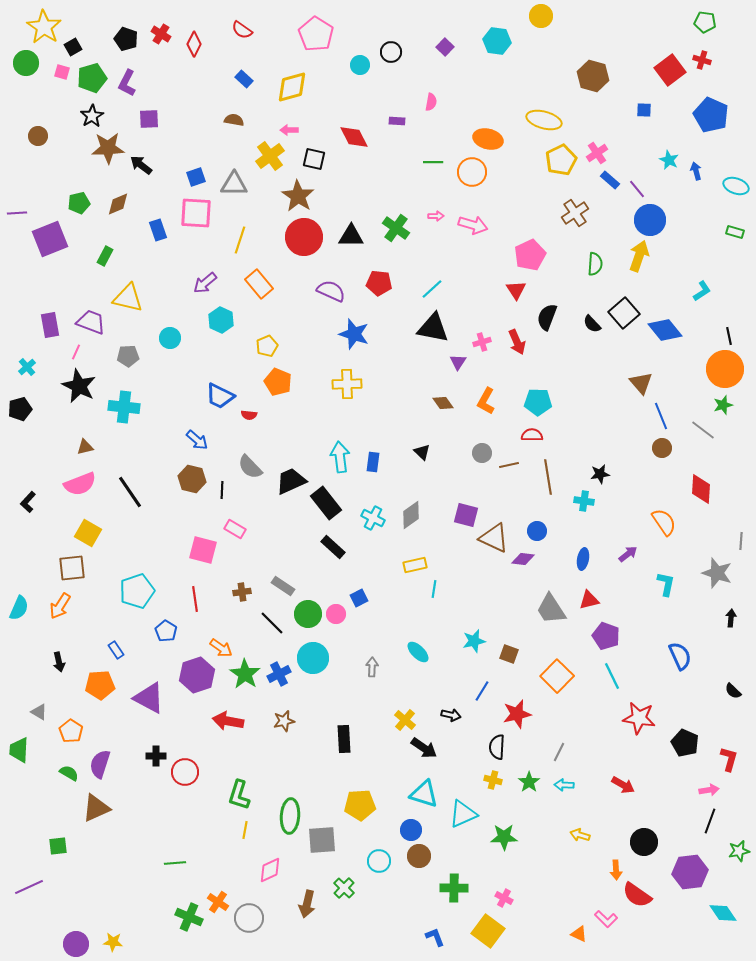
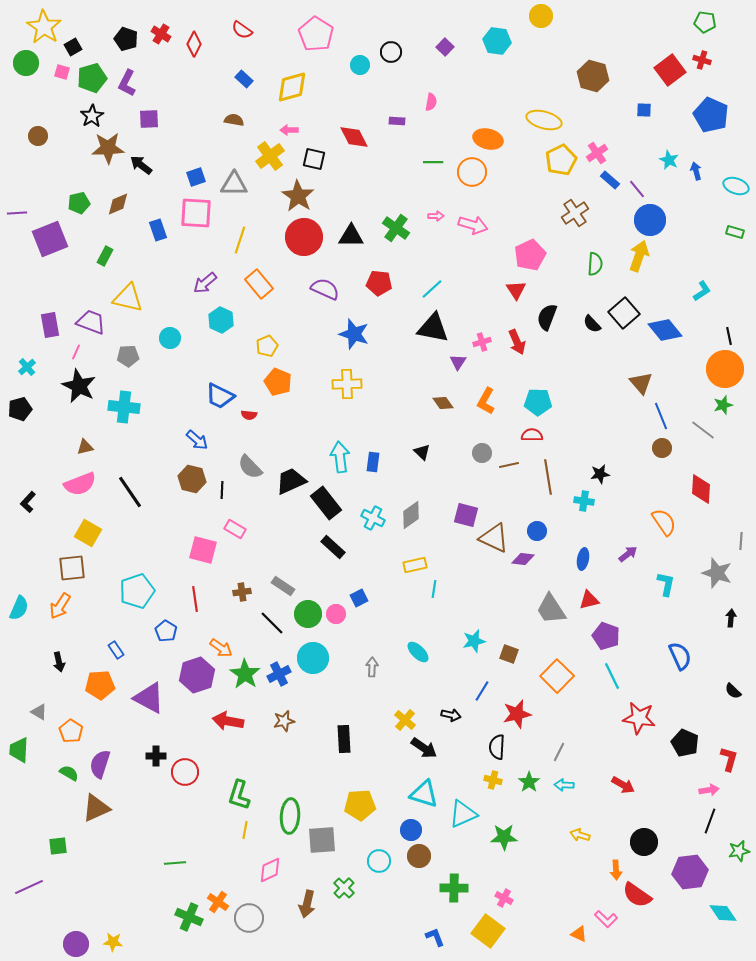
purple semicircle at (331, 291): moved 6 px left, 2 px up
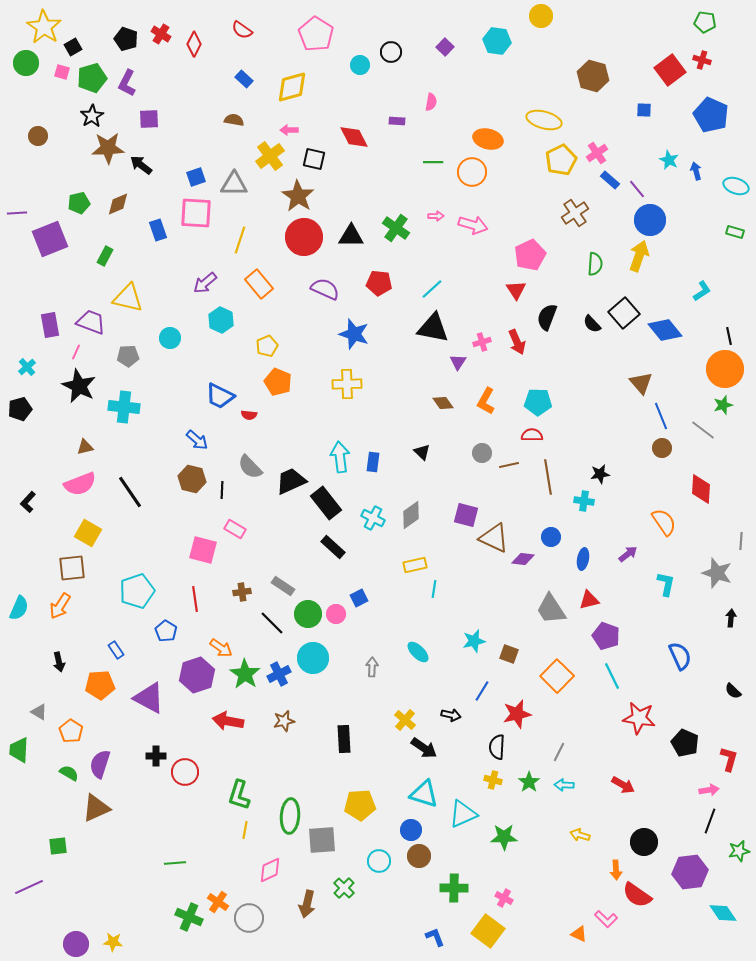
blue circle at (537, 531): moved 14 px right, 6 px down
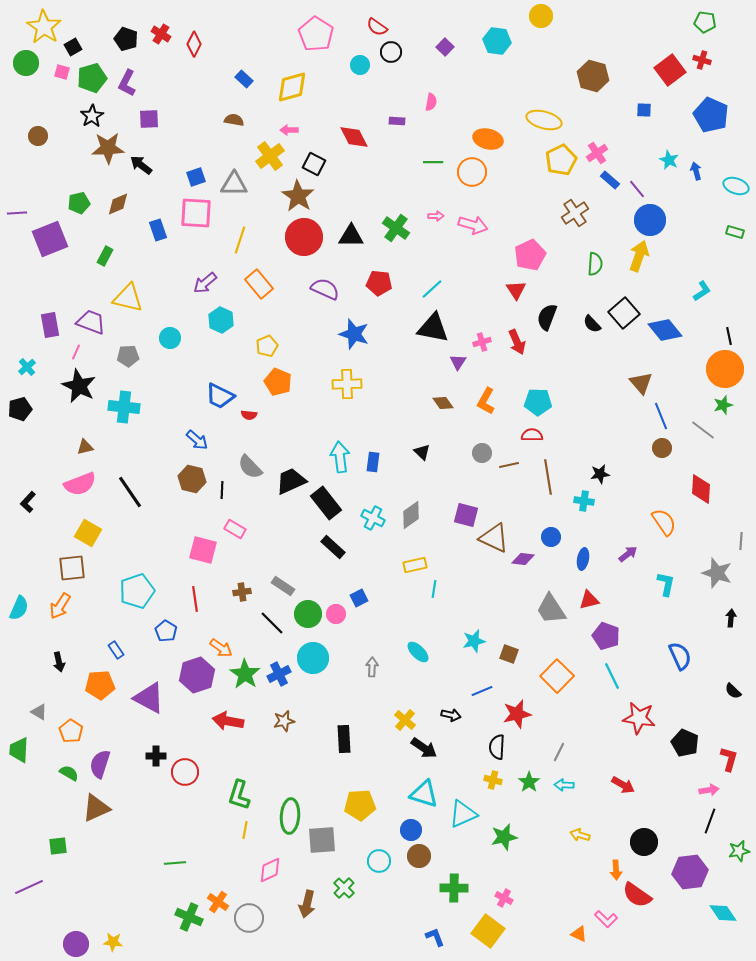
red semicircle at (242, 30): moved 135 px right, 3 px up
black square at (314, 159): moved 5 px down; rotated 15 degrees clockwise
blue line at (482, 691): rotated 35 degrees clockwise
green star at (504, 837): rotated 12 degrees counterclockwise
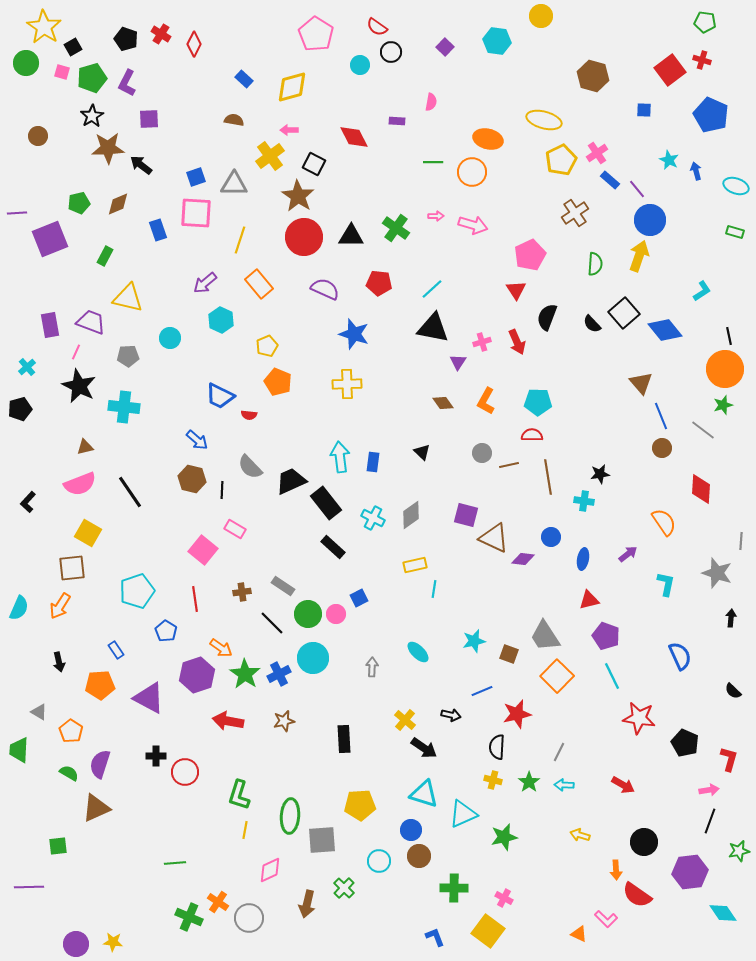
pink square at (203, 550): rotated 24 degrees clockwise
gray trapezoid at (551, 609): moved 6 px left, 27 px down
purple line at (29, 887): rotated 24 degrees clockwise
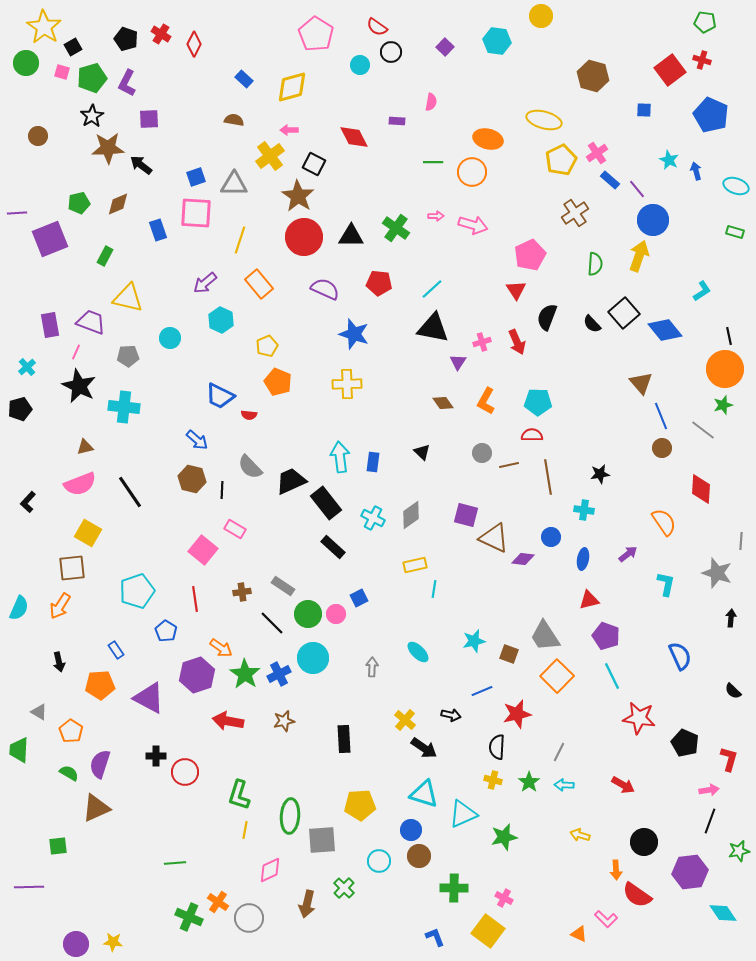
blue circle at (650, 220): moved 3 px right
cyan cross at (584, 501): moved 9 px down
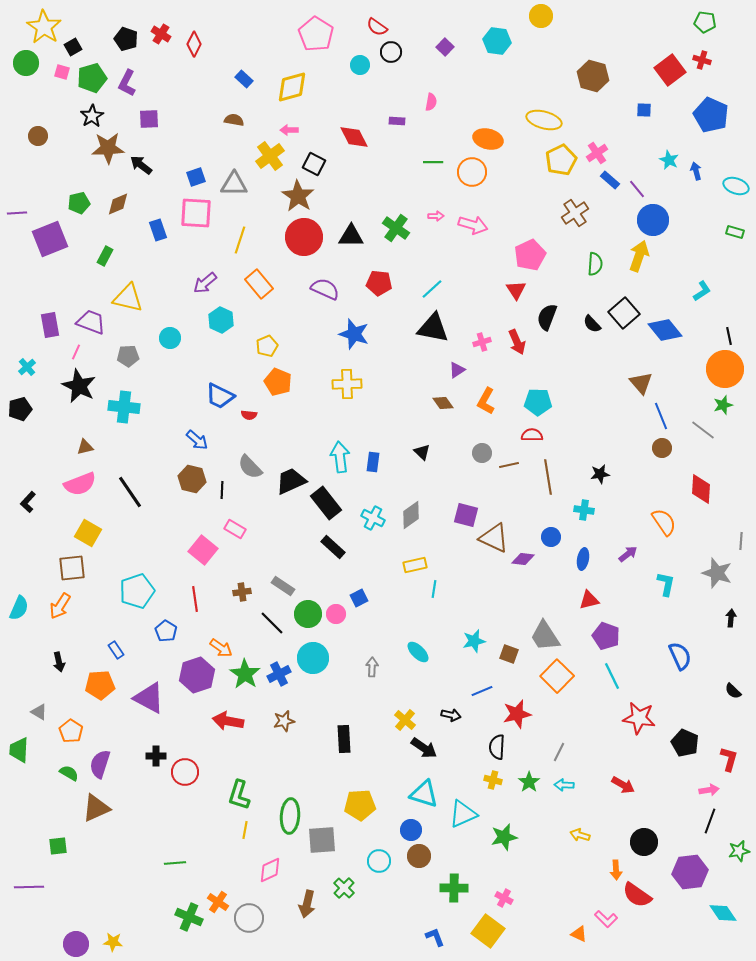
purple triangle at (458, 362): moved 1 px left, 8 px down; rotated 24 degrees clockwise
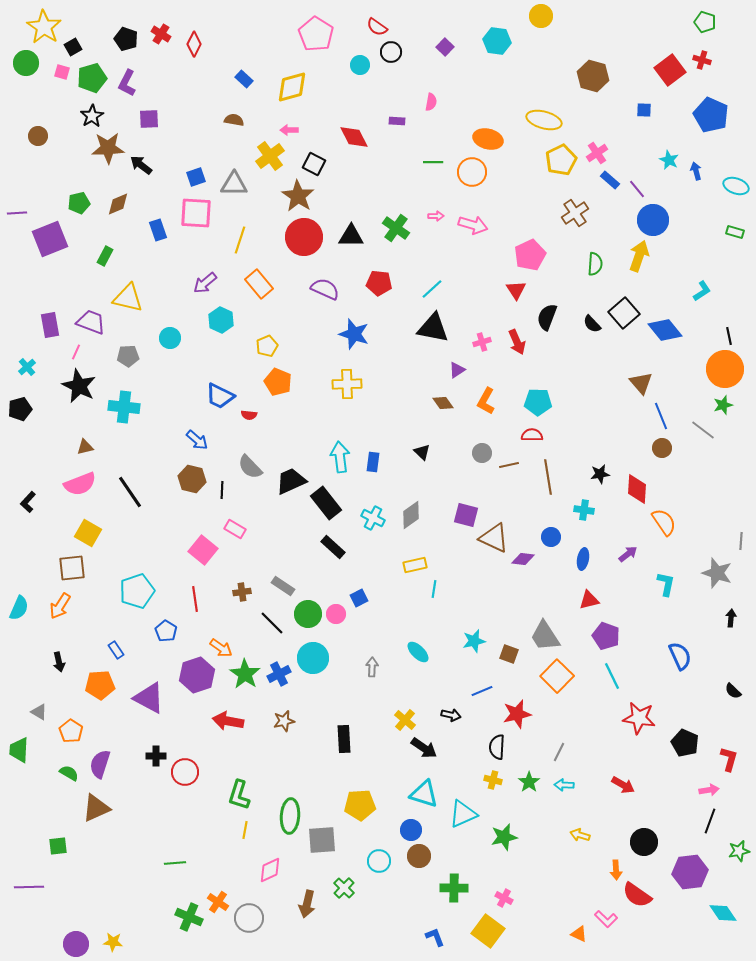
green pentagon at (705, 22): rotated 10 degrees clockwise
red diamond at (701, 489): moved 64 px left
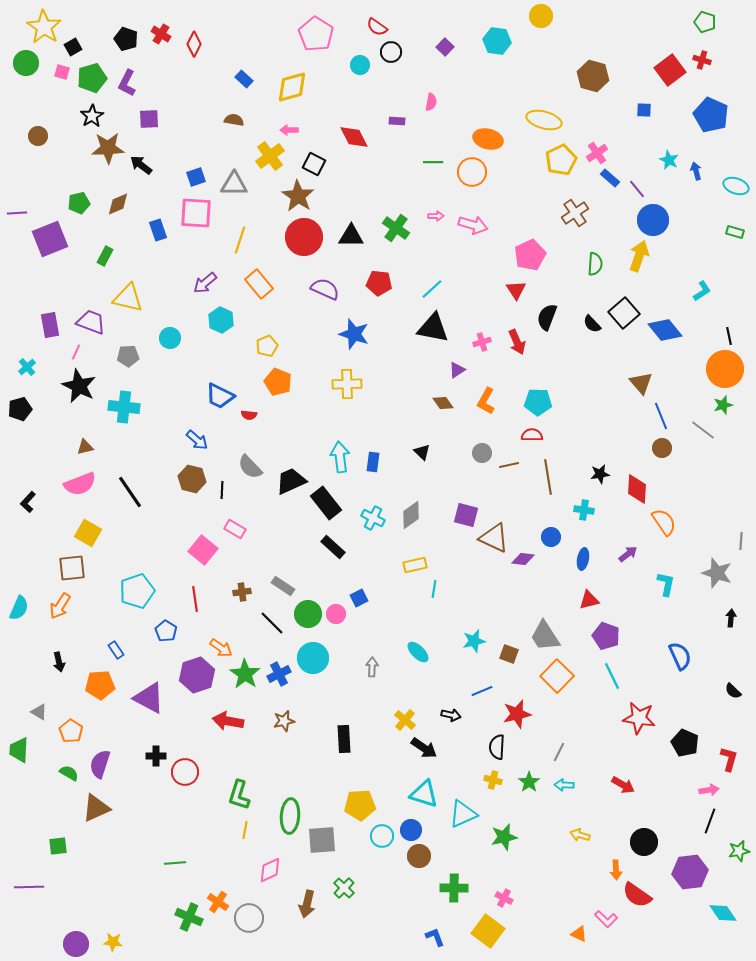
blue rectangle at (610, 180): moved 2 px up
cyan circle at (379, 861): moved 3 px right, 25 px up
